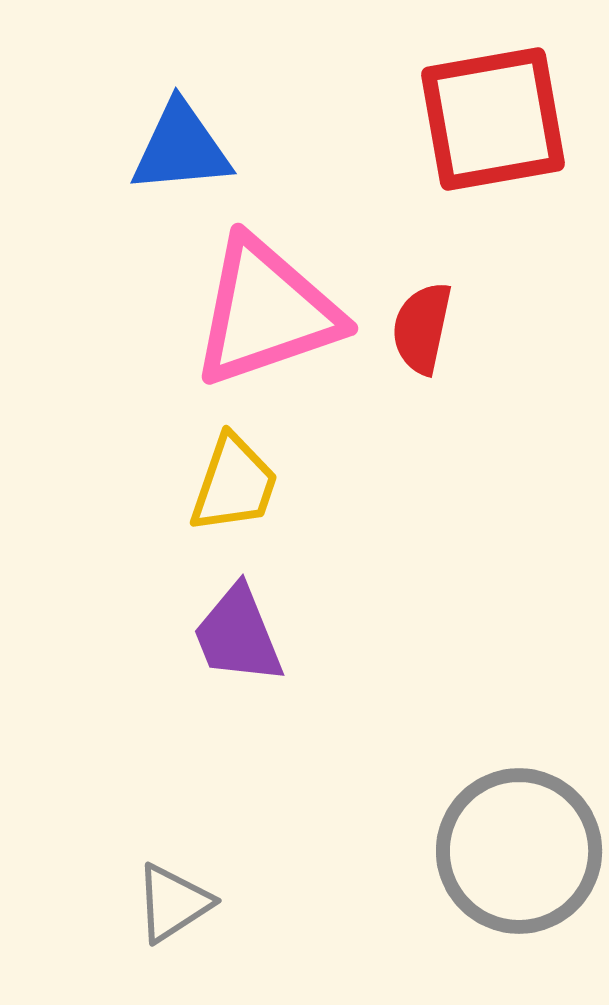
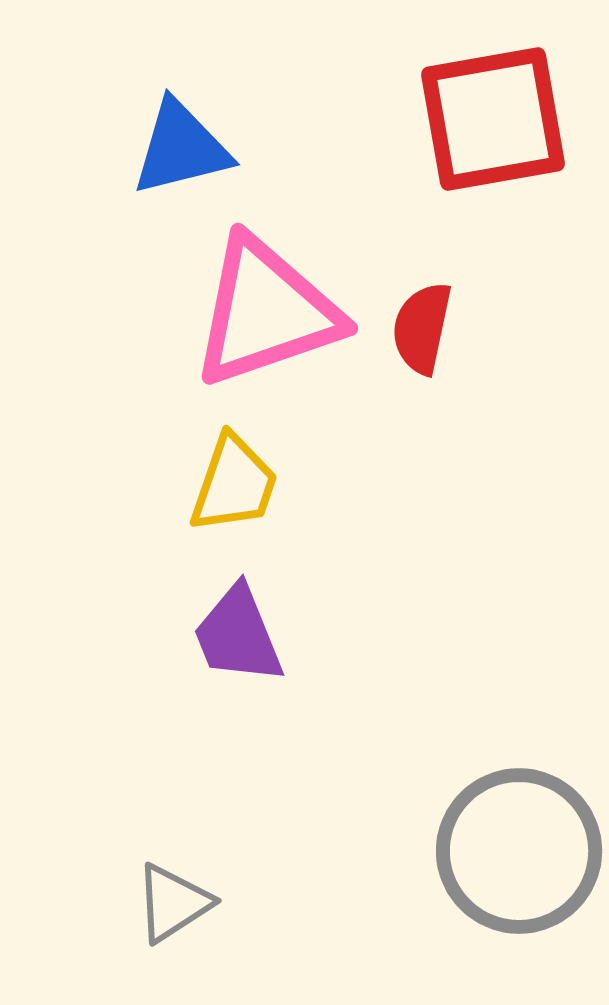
blue triangle: rotated 9 degrees counterclockwise
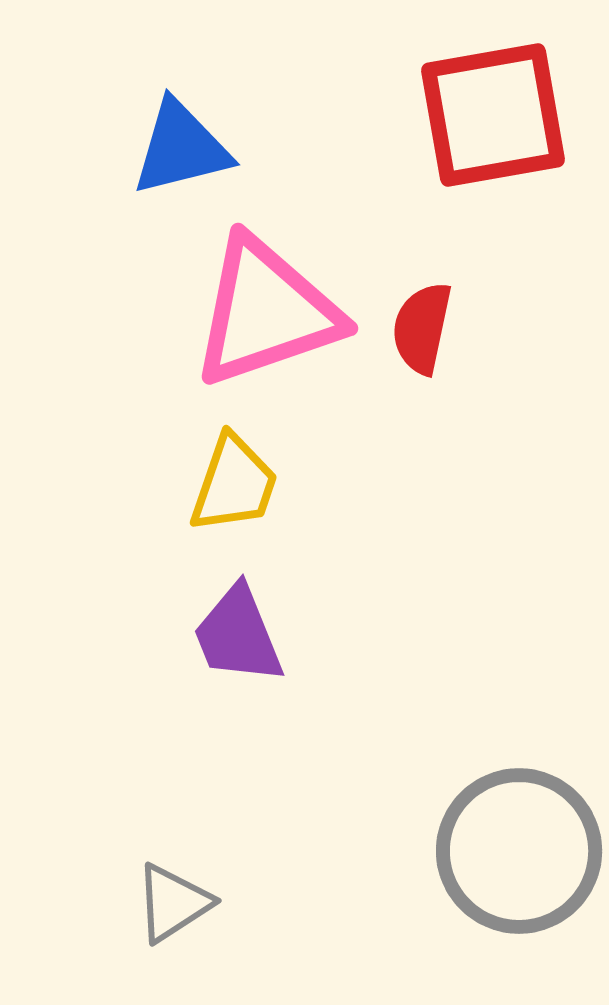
red square: moved 4 px up
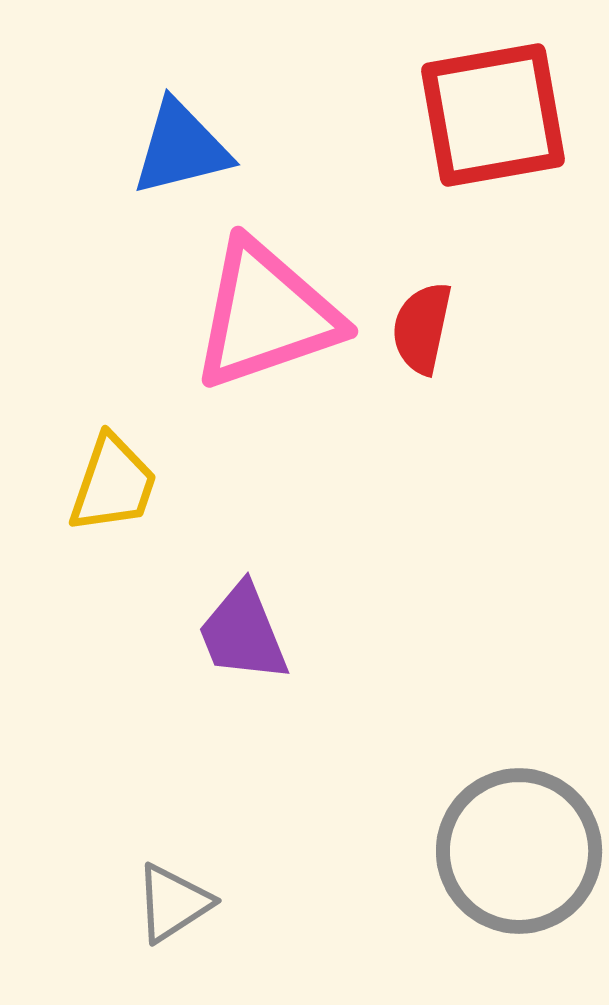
pink triangle: moved 3 px down
yellow trapezoid: moved 121 px left
purple trapezoid: moved 5 px right, 2 px up
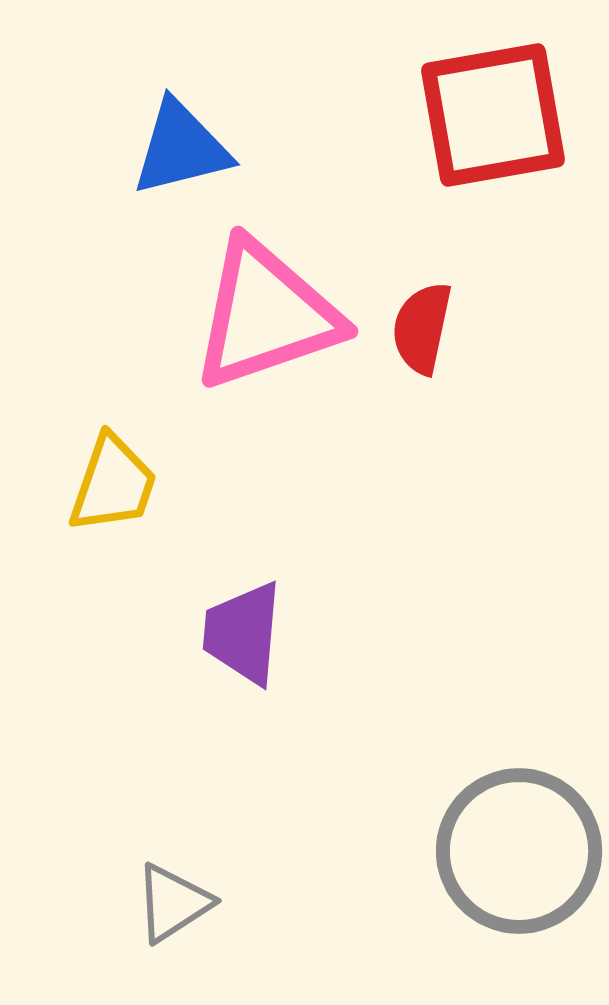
purple trapezoid: rotated 27 degrees clockwise
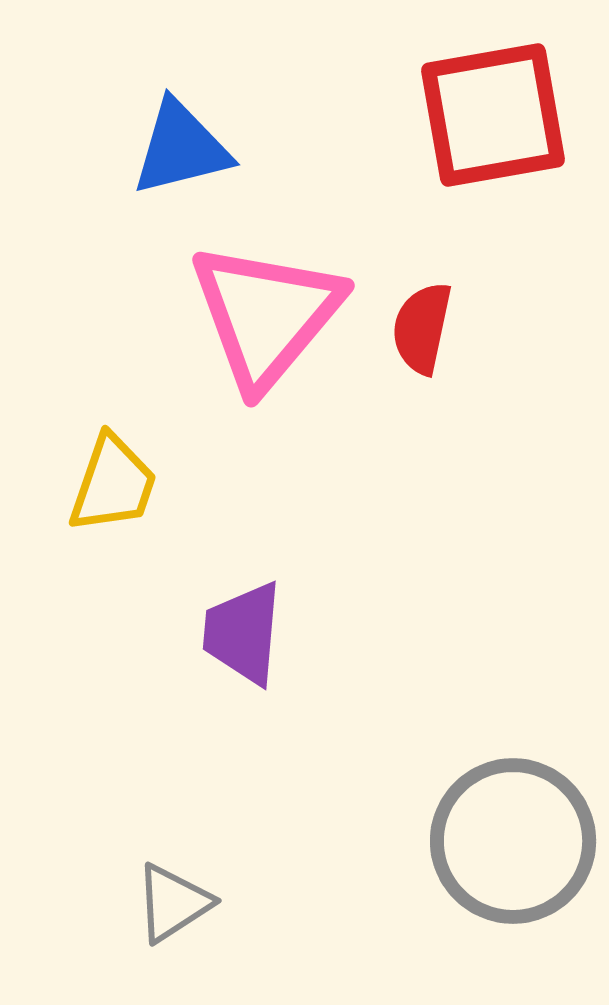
pink triangle: rotated 31 degrees counterclockwise
gray circle: moved 6 px left, 10 px up
